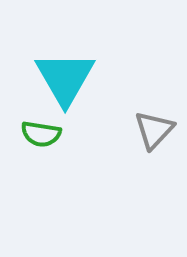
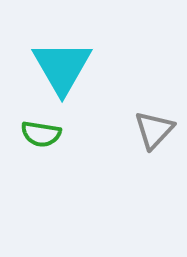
cyan triangle: moved 3 px left, 11 px up
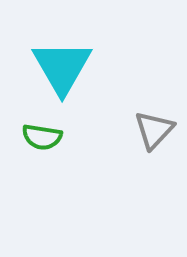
green semicircle: moved 1 px right, 3 px down
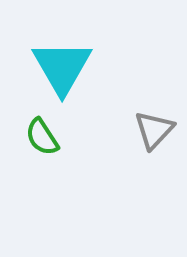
green semicircle: rotated 48 degrees clockwise
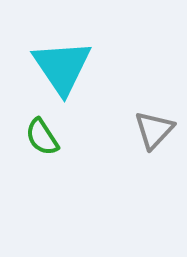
cyan triangle: rotated 4 degrees counterclockwise
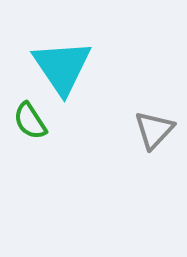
green semicircle: moved 12 px left, 16 px up
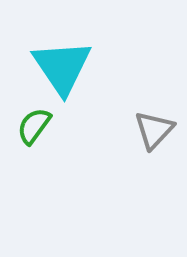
green semicircle: moved 4 px right, 5 px down; rotated 69 degrees clockwise
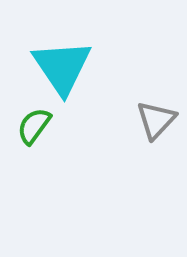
gray triangle: moved 2 px right, 10 px up
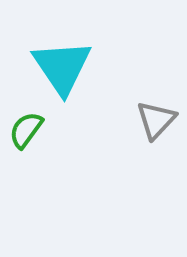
green semicircle: moved 8 px left, 4 px down
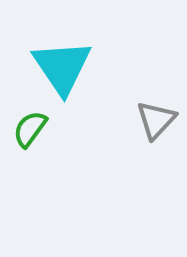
green semicircle: moved 4 px right, 1 px up
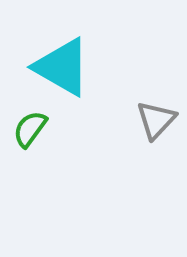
cyan triangle: rotated 26 degrees counterclockwise
